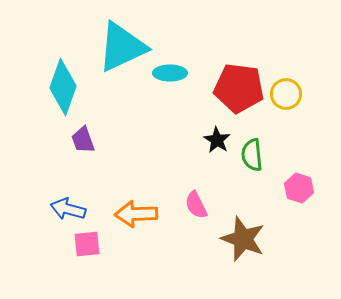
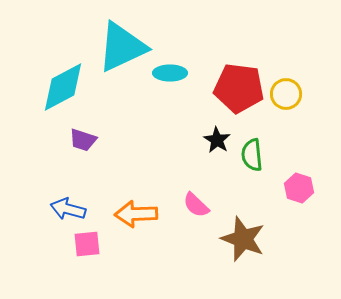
cyan diamond: rotated 42 degrees clockwise
purple trapezoid: rotated 52 degrees counterclockwise
pink semicircle: rotated 20 degrees counterclockwise
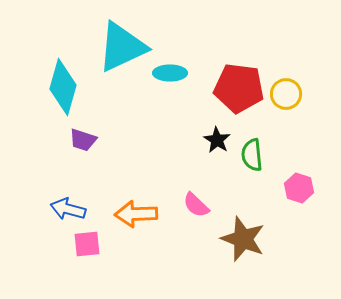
cyan diamond: rotated 46 degrees counterclockwise
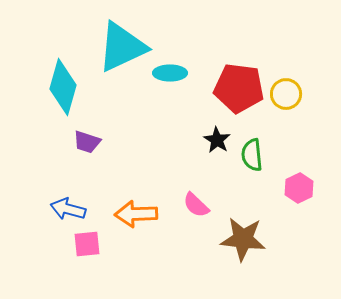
purple trapezoid: moved 4 px right, 2 px down
pink hexagon: rotated 16 degrees clockwise
brown star: rotated 15 degrees counterclockwise
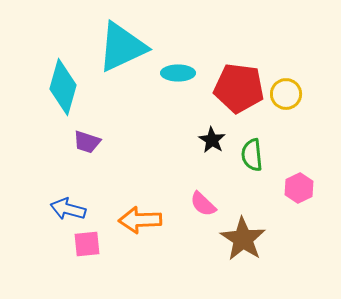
cyan ellipse: moved 8 px right
black star: moved 5 px left
pink semicircle: moved 7 px right, 1 px up
orange arrow: moved 4 px right, 6 px down
brown star: rotated 27 degrees clockwise
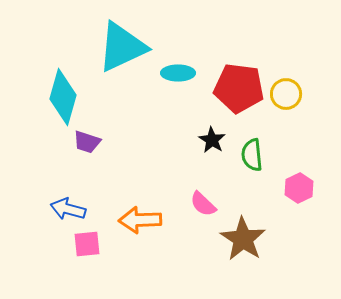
cyan diamond: moved 10 px down
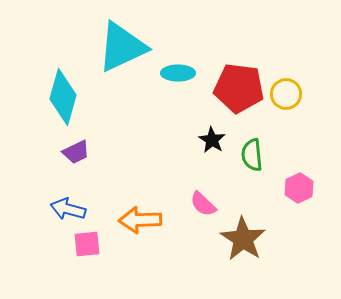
purple trapezoid: moved 11 px left, 10 px down; rotated 44 degrees counterclockwise
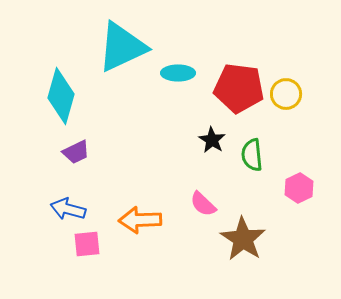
cyan diamond: moved 2 px left, 1 px up
